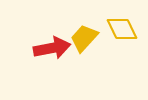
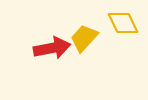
yellow diamond: moved 1 px right, 6 px up
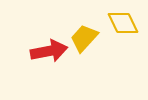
red arrow: moved 3 px left, 3 px down
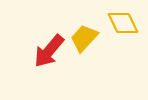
red arrow: rotated 141 degrees clockwise
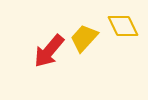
yellow diamond: moved 3 px down
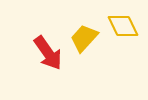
red arrow: moved 1 px left, 2 px down; rotated 75 degrees counterclockwise
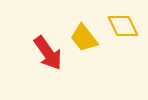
yellow trapezoid: rotated 80 degrees counterclockwise
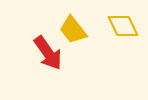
yellow trapezoid: moved 11 px left, 8 px up
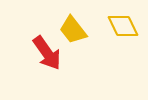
red arrow: moved 1 px left
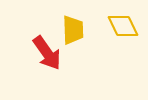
yellow trapezoid: rotated 144 degrees counterclockwise
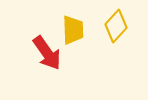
yellow diamond: moved 7 px left; rotated 68 degrees clockwise
